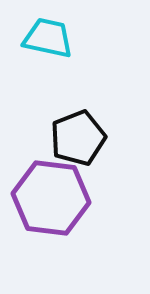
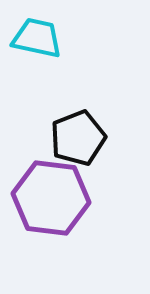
cyan trapezoid: moved 11 px left
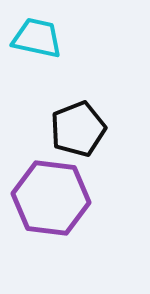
black pentagon: moved 9 px up
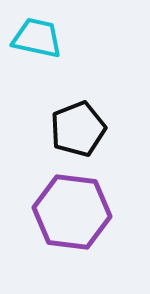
purple hexagon: moved 21 px right, 14 px down
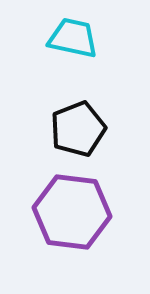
cyan trapezoid: moved 36 px right
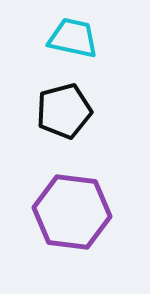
black pentagon: moved 14 px left, 18 px up; rotated 6 degrees clockwise
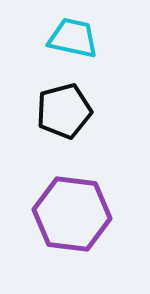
purple hexagon: moved 2 px down
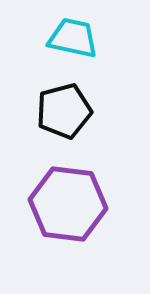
purple hexagon: moved 4 px left, 10 px up
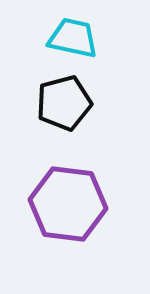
black pentagon: moved 8 px up
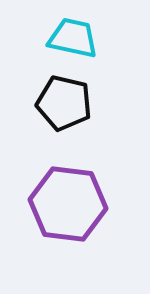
black pentagon: rotated 28 degrees clockwise
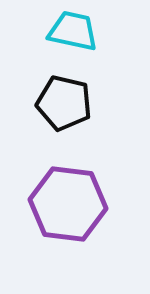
cyan trapezoid: moved 7 px up
